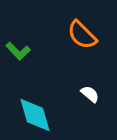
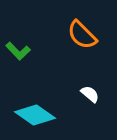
cyan diamond: rotated 39 degrees counterclockwise
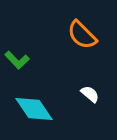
green L-shape: moved 1 px left, 9 px down
cyan diamond: moved 1 px left, 6 px up; rotated 21 degrees clockwise
